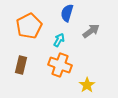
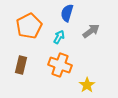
cyan arrow: moved 3 px up
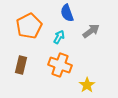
blue semicircle: rotated 36 degrees counterclockwise
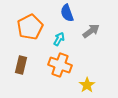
orange pentagon: moved 1 px right, 1 px down
cyan arrow: moved 2 px down
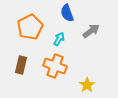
orange cross: moved 5 px left, 1 px down
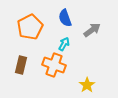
blue semicircle: moved 2 px left, 5 px down
gray arrow: moved 1 px right, 1 px up
cyan arrow: moved 5 px right, 5 px down
orange cross: moved 1 px left, 1 px up
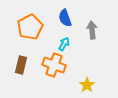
gray arrow: rotated 60 degrees counterclockwise
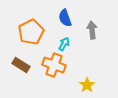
orange pentagon: moved 1 px right, 5 px down
brown rectangle: rotated 72 degrees counterclockwise
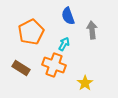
blue semicircle: moved 3 px right, 2 px up
brown rectangle: moved 3 px down
yellow star: moved 2 px left, 2 px up
